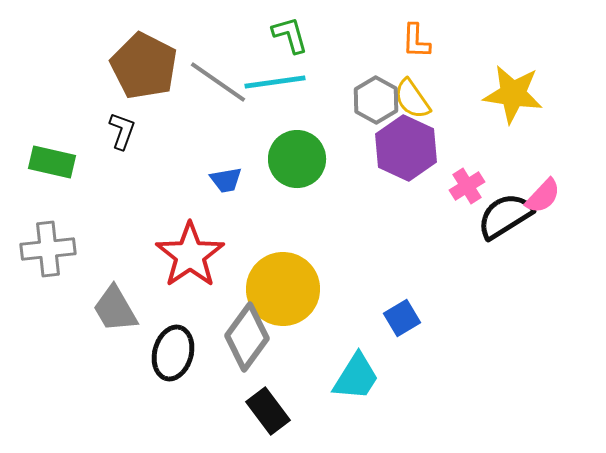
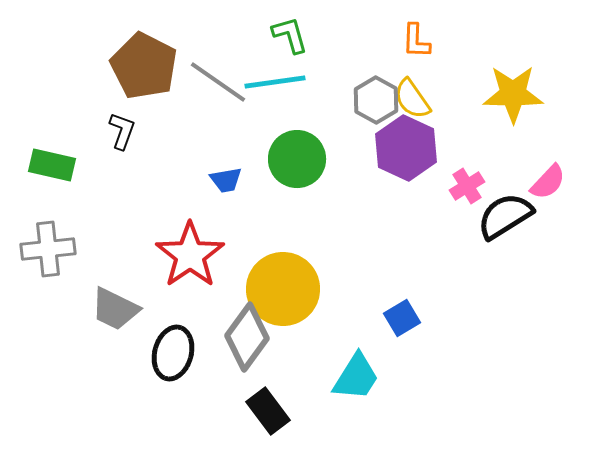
yellow star: rotated 8 degrees counterclockwise
green rectangle: moved 3 px down
pink semicircle: moved 5 px right, 14 px up
gray trapezoid: rotated 34 degrees counterclockwise
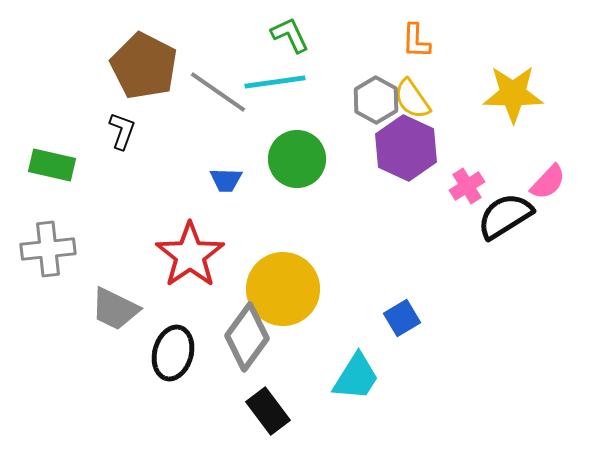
green L-shape: rotated 9 degrees counterclockwise
gray line: moved 10 px down
blue trapezoid: rotated 12 degrees clockwise
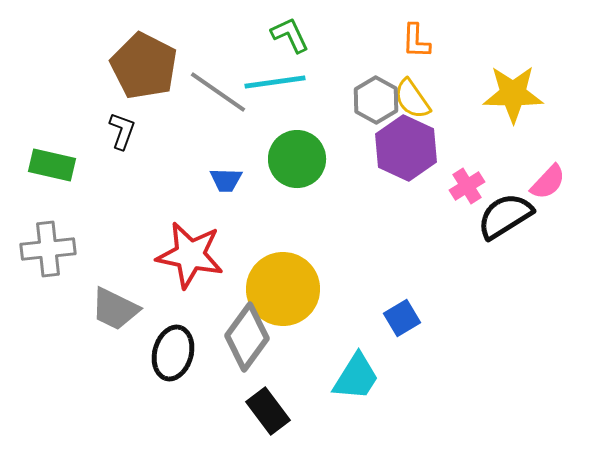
red star: rotated 26 degrees counterclockwise
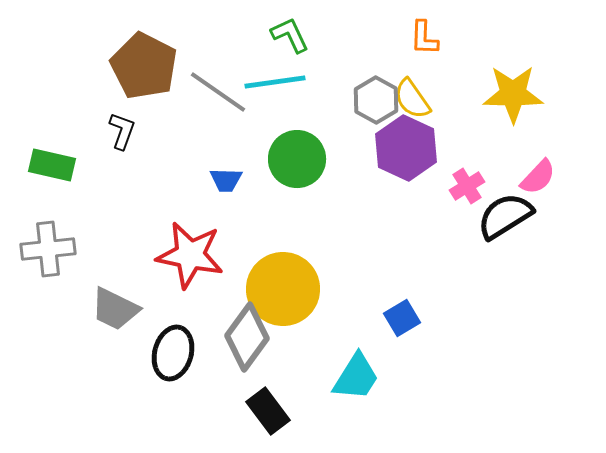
orange L-shape: moved 8 px right, 3 px up
pink semicircle: moved 10 px left, 5 px up
